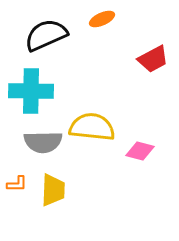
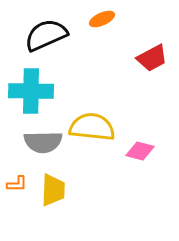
red trapezoid: moved 1 px left, 1 px up
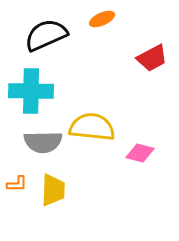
pink diamond: moved 2 px down
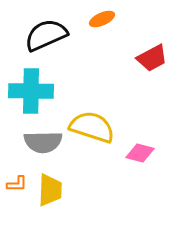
yellow semicircle: rotated 12 degrees clockwise
yellow trapezoid: moved 3 px left
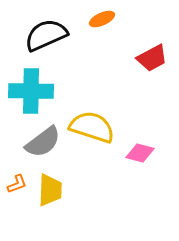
gray semicircle: rotated 36 degrees counterclockwise
orange L-shape: rotated 20 degrees counterclockwise
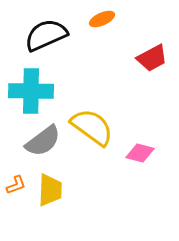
yellow semicircle: rotated 18 degrees clockwise
gray semicircle: moved 1 px up
orange L-shape: moved 1 px left, 1 px down
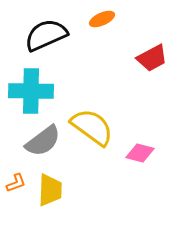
orange L-shape: moved 2 px up
